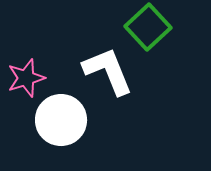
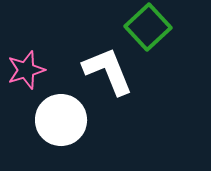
pink star: moved 8 px up
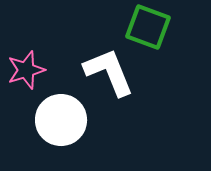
green square: rotated 27 degrees counterclockwise
white L-shape: moved 1 px right, 1 px down
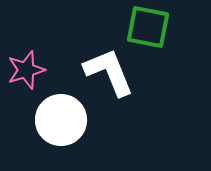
green square: rotated 9 degrees counterclockwise
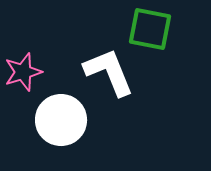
green square: moved 2 px right, 2 px down
pink star: moved 3 px left, 2 px down
